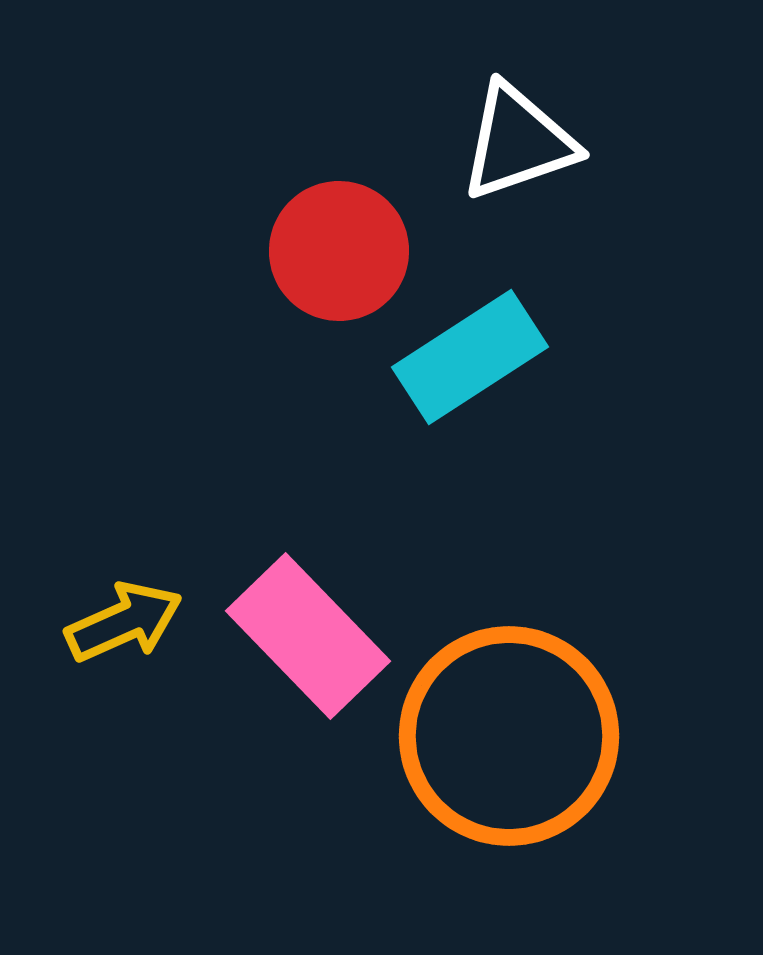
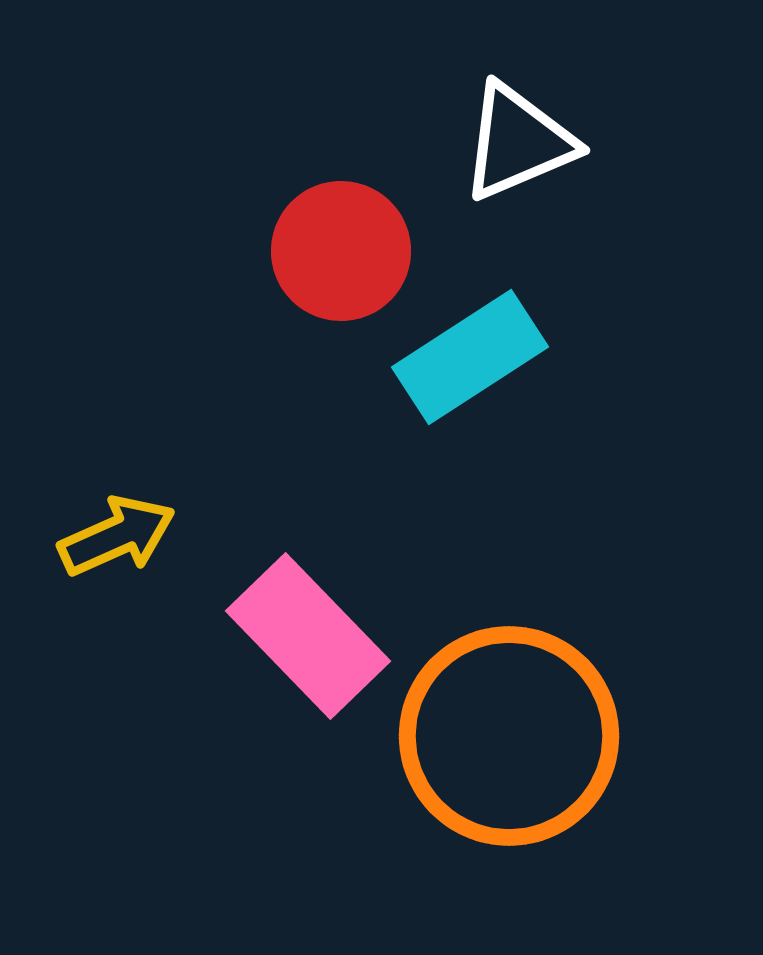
white triangle: rotated 4 degrees counterclockwise
red circle: moved 2 px right
yellow arrow: moved 7 px left, 86 px up
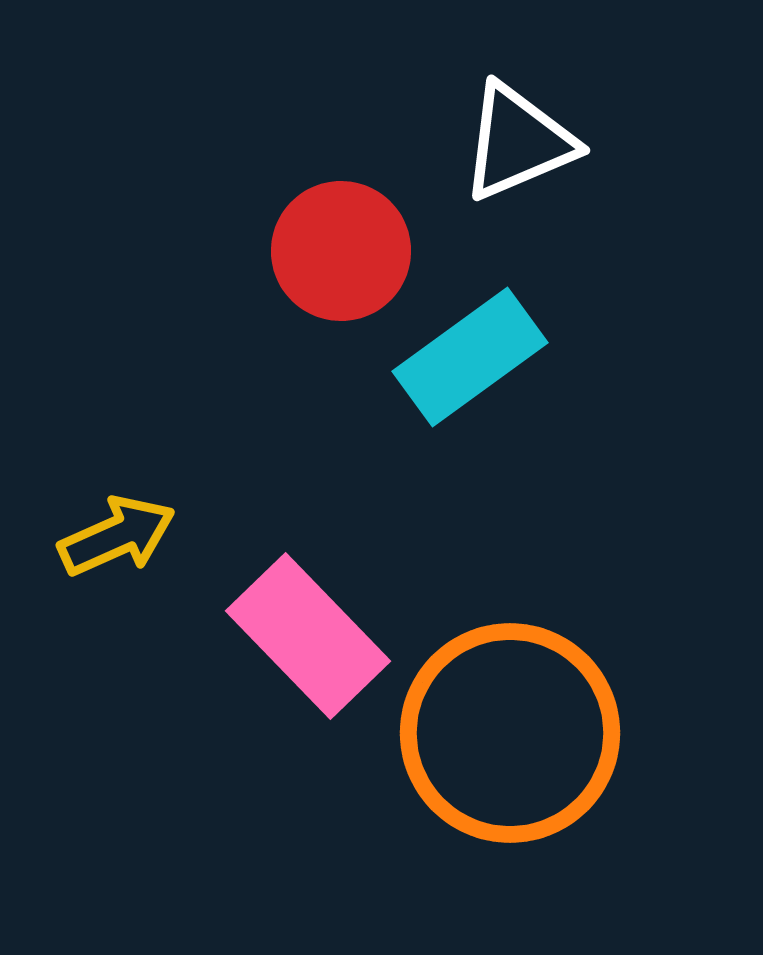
cyan rectangle: rotated 3 degrees counterclockwise
orange circle: moved 1 px right, 3 px up
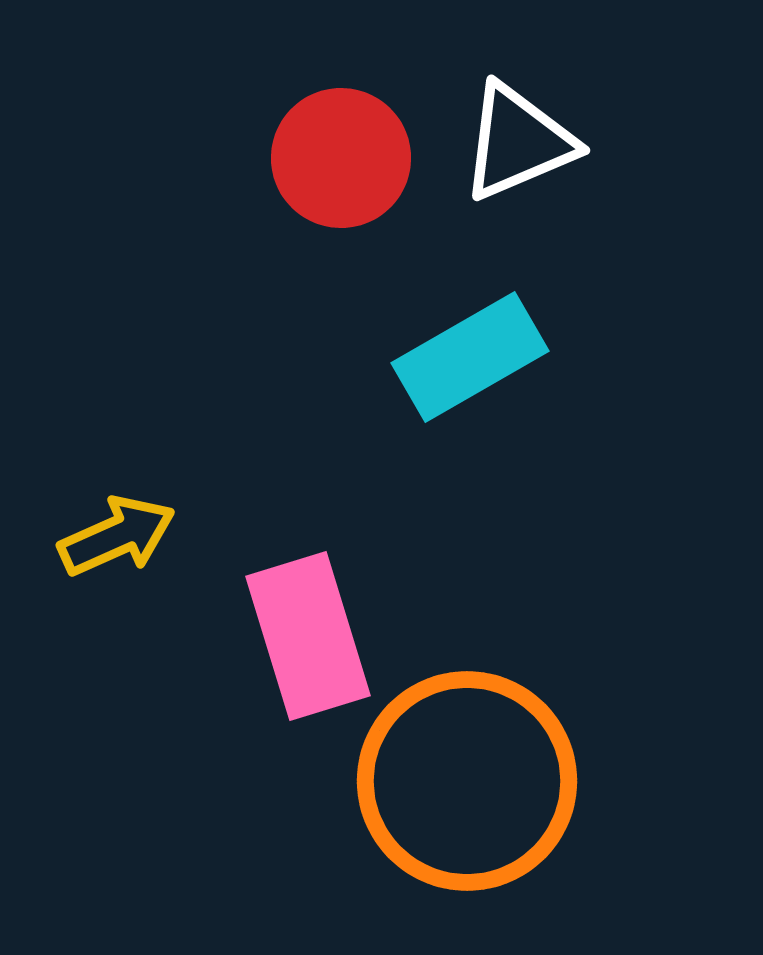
red circle: moved 93 px up
cyan rectangle: rotated 6 degrees clockwise
pink rectangle: rotated 27 degrees clockwise
orange circle: moved 43 px left, 48 px down
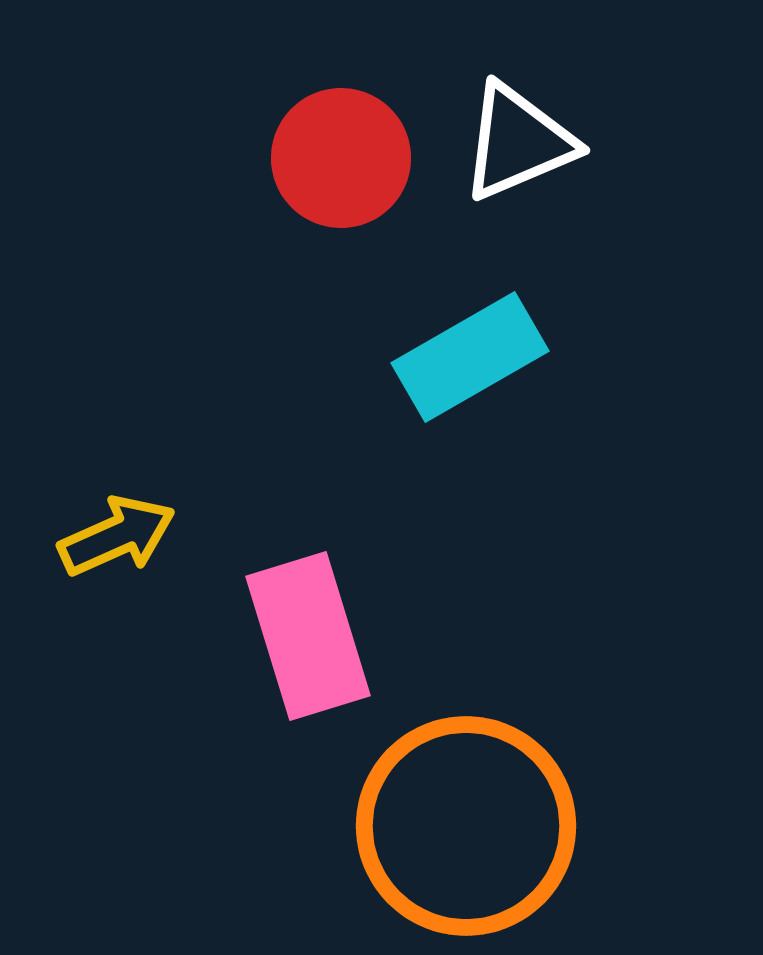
orange circle: moved 1 px left, 45 px down
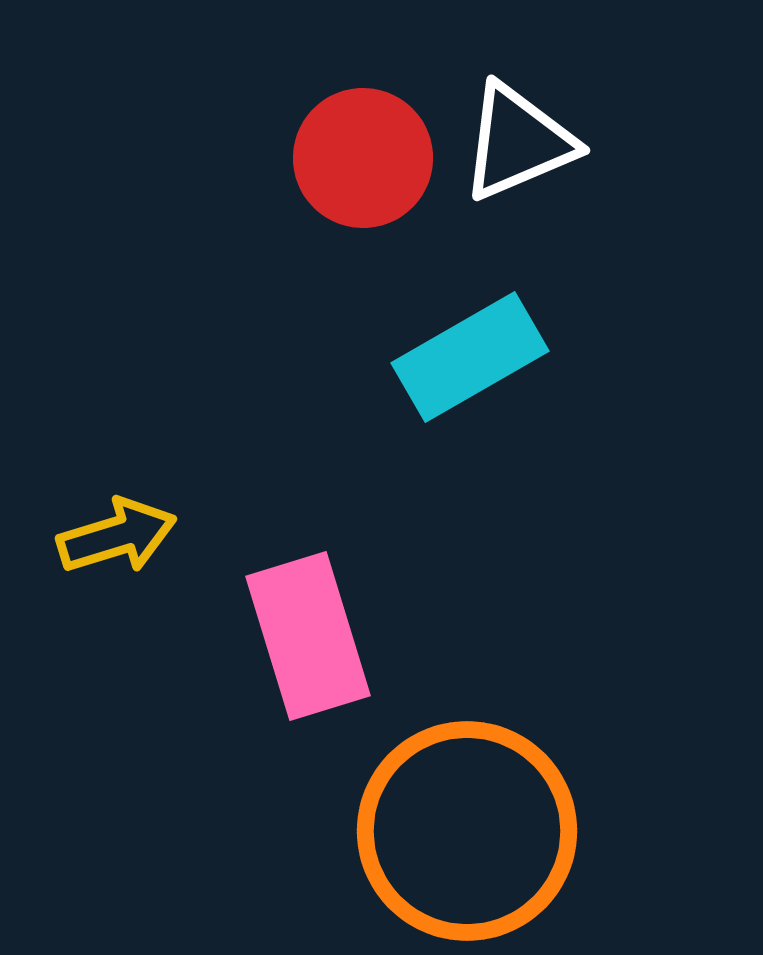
red circle: moved 22 px right
yellow arrow: rotated 7 degrees clockwise
orange circle: moved 1 px right, 5 px down
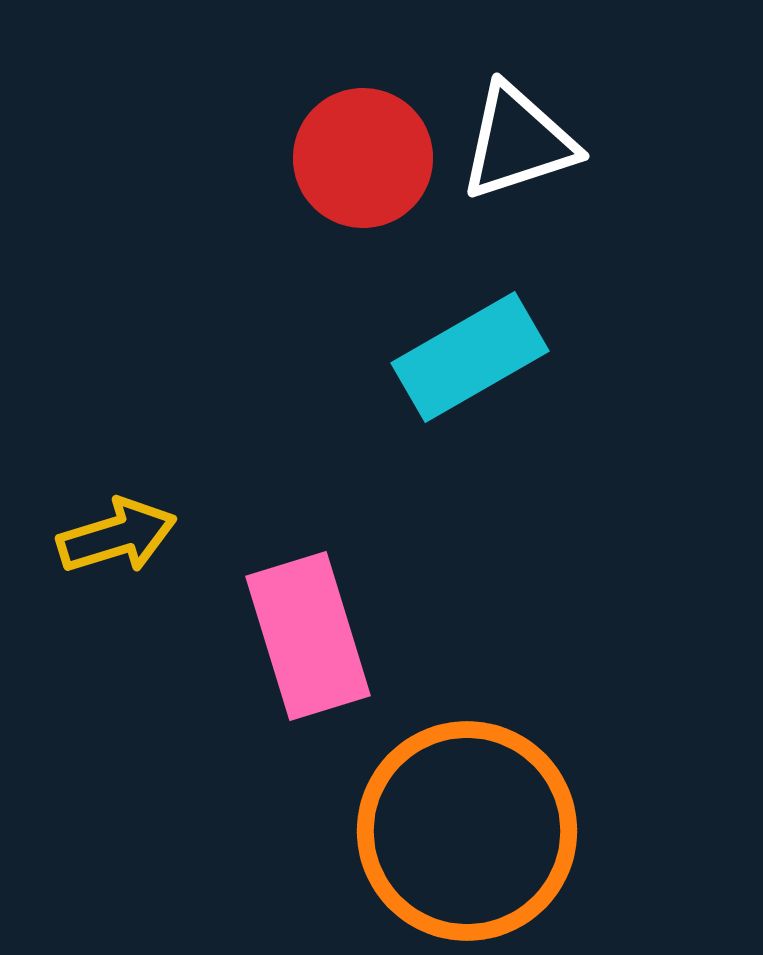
white triangle: rotated 5 degrees clockwise
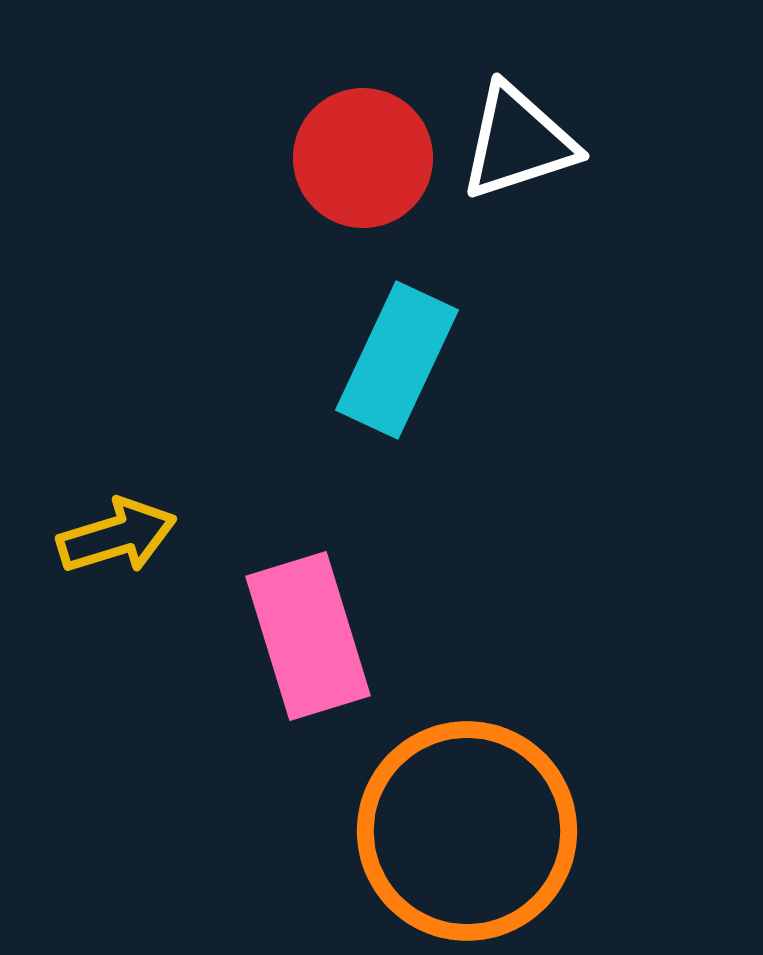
cyan rectangle: moved 73 px left, 3 px down; rotated 35 degrees counterclockwise
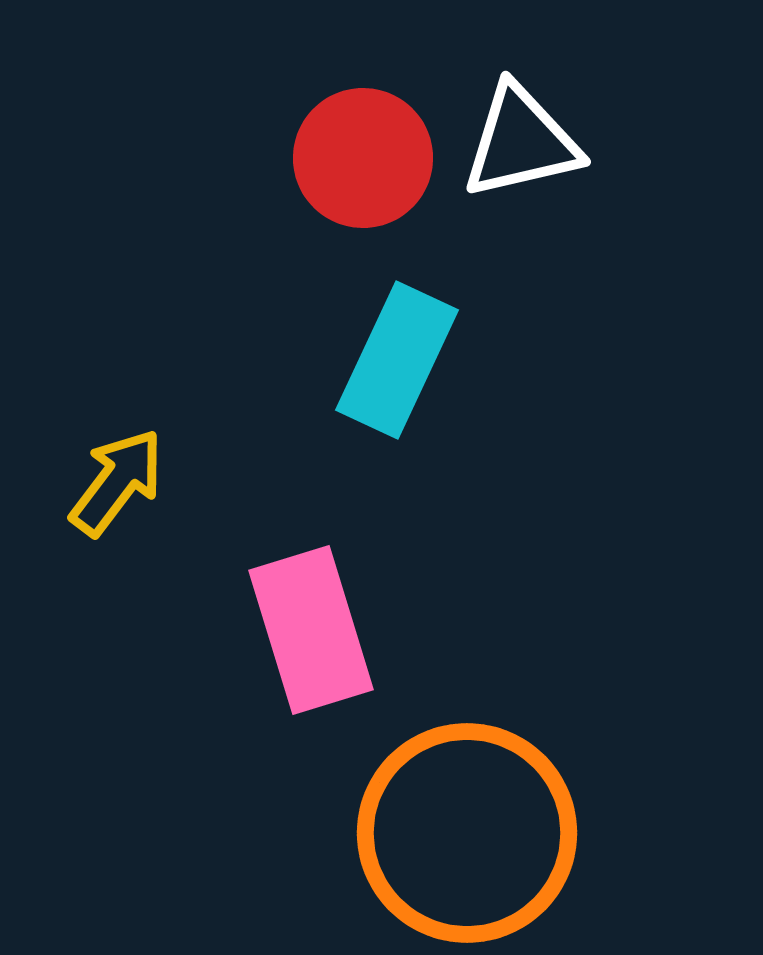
white triangle: moved 3 px right; rotated 5 degrees clockwise
yellow arrow: moved 54 px up; rotated 36 degrees counterclockwise
pink rectangle: moved 3 px right, 6 px up
orange circle: moved 2 px down
